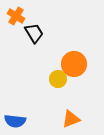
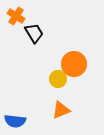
orange triangle: moved 10 px left, 9 px up
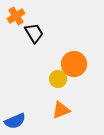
orange cross: rotated 24 degrees clockwise
blue semicircle: rotated 30 degrees counterclockwise
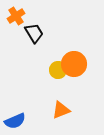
yellow circle: moved 9 px up
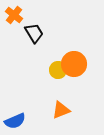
orange cross: moved 2 px left, 1 px up; rotated 18 degrees counterclockwise
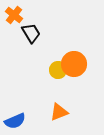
black trapezoid: moved 3 px left
orange triangle: moved 2 px left, 2 px down
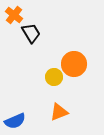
yellow circle: moved 4 px left, 7 px down
